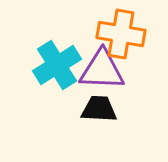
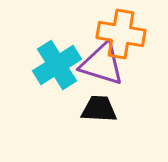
purple triangle: moved 6 px up; rotated 15 degrees clockwise
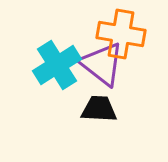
purple triangle: rotated 21 degrees clockwise
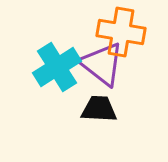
orange cross: moved 2 px up
cyan cross: moved 2 px down
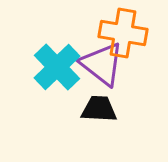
orange cross: moved 2 px right, 1 px down
cyan cross: rotated 12 degrees counterclockwise
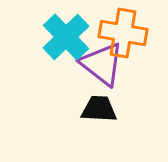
cyan cross: moved 9 px right, 30 px up
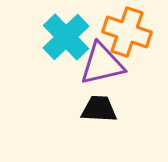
orange cross: moved 4 px right, 1 px up; rotated 9 degrees clockwise
purple triangle: rotated 51 degrees counterclockwise
